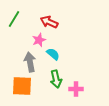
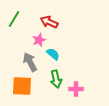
gray arrow: rotated 18 degrees counterclockwise
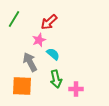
red arrow: rotated 66 degrees counterclockwise
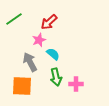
green line: rotated 24 degrees clockwise
green arrow: moved 2 px up
pink cross: moved 5 px up
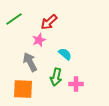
cyan semicircle: moved 12 px right
green arrow: rotated 24 degrees clockwise
orange square: moved 1 px right, 3 px down
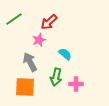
orange square: moved 2 px right, 2 px up
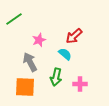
red arrow: moved 25 px right, 14 px down
pink cross: moved 4 px right
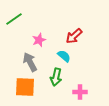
cyan semicircle: moved 1 px left, 2 px down
pink cross: moved 8 px down
